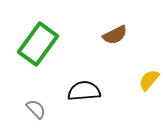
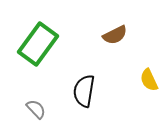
yellow semicircle: rotated 65 degrees counterclockwise
black semicircle: rotated 76 degrees counterclockwise
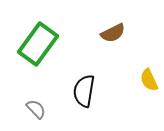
brown semicircle: moved 2 px left, 2 px up
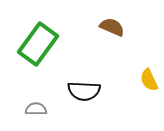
brown semicircle: moved 1 px left, 6 px up; rotated 130 degrees counterclockwise
black semicircle: rotated 96 degrees counterclockwise
gray semicircle: rotated 45 degrees counterclockwise
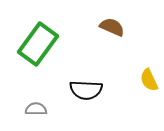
black semicircle: moved 2 px right, 1 px up
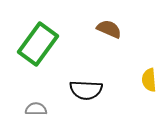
brown semicircle: moved 3 px left, 2 px down
yellow semicircle: rotated 20 degrees clockwise
